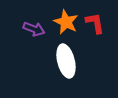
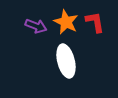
red L-shape: moved 1 px up
purple arrow: moved 2 px right, 3 px up
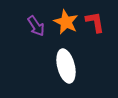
purple arrow: rotated 35 degrees clockwise
white ellipse: moved 5 px down
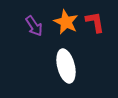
purple arrow: moved 2 px left
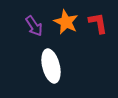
red L-shape: moved 3 px right, 1 px down
white ellipse: moved 15 px left
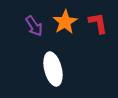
orange star: moved 1 px left; rotated 15 degrees clockwise
white ellipse: moved 2 px right, 3 px down
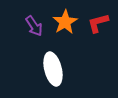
red L-shape: rotated 95 degrees counterclockwise
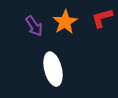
red L-shape: moved 4 px right, 5 px up
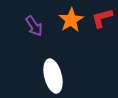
orange star: moved 6 px right, 2 px up
white ellipse: moved 7 px down
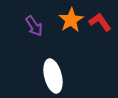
red L-shape: moved 2 px left, 4 px down; rotated 70 degrees clockwise
